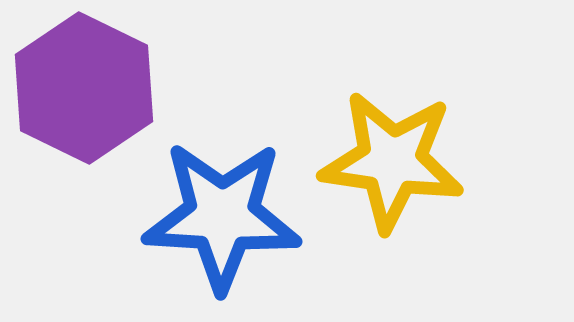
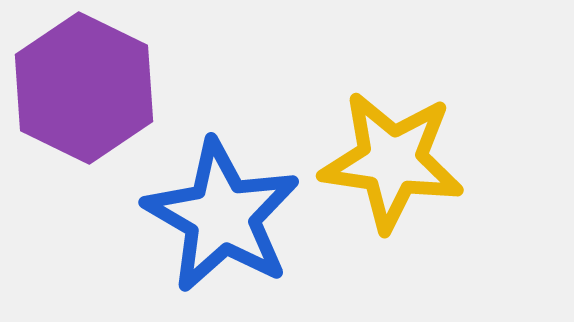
blue star: rotated 27 degrees clockwise
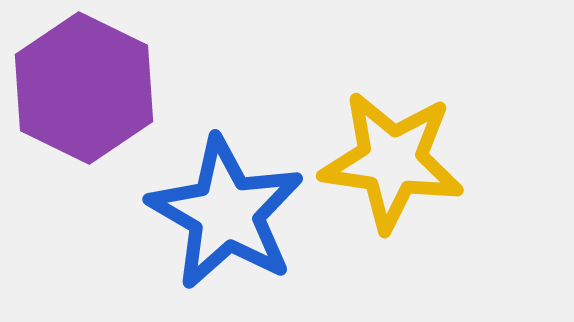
blue star: moved 4 px right, 3 px up
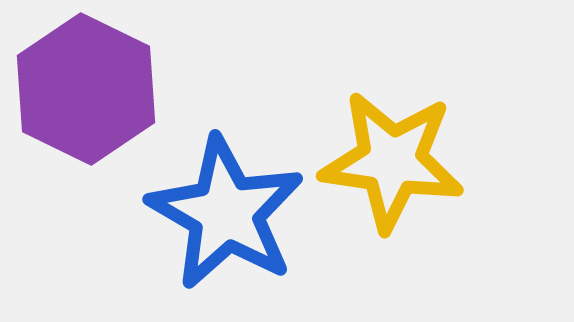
purple hexagon: moved 2 px right, 1 px down
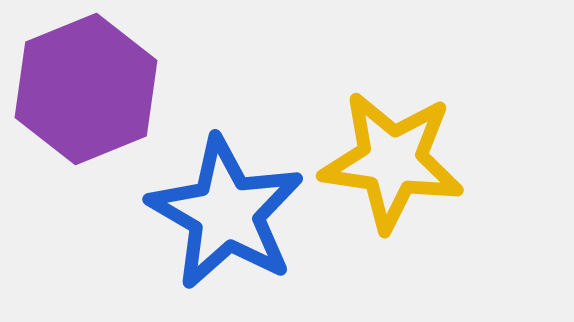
purple hexagon: rotated 12 degrees clockwise
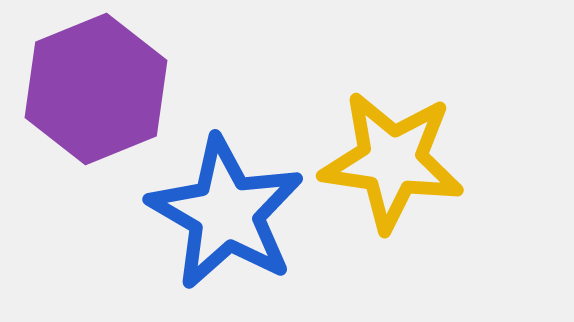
purple hexagon: moved 10 px right
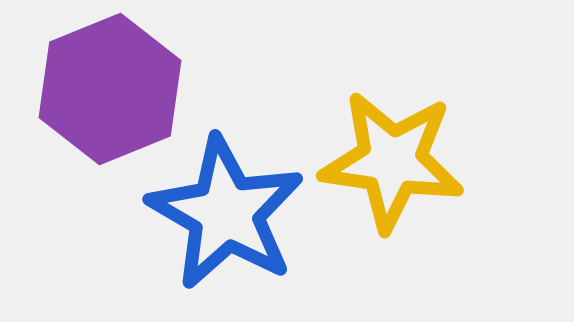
purple hexagon: moved 14 px right
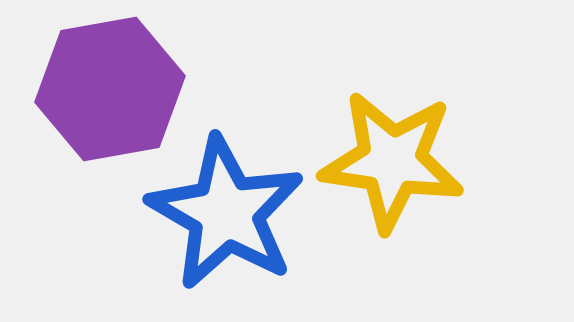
purple hexagon: rotated 12 degrees clockwise
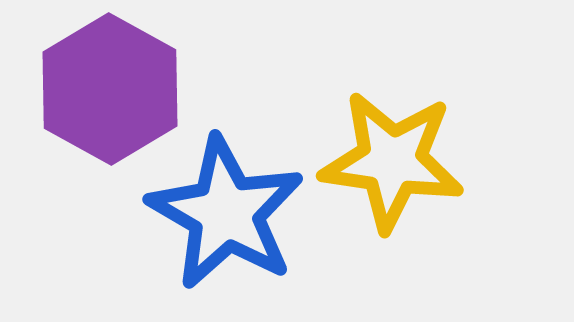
purple hexagon: rotated 21 degrees counterclockwise
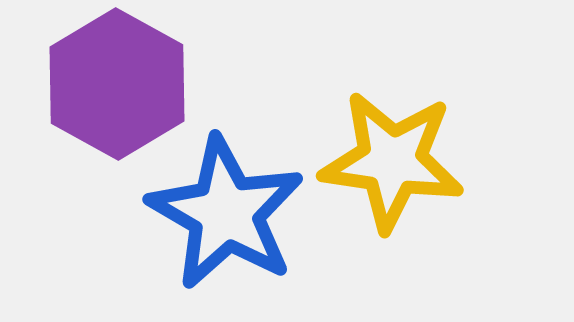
purple hexagon: moved 7 px right, 5 px up
